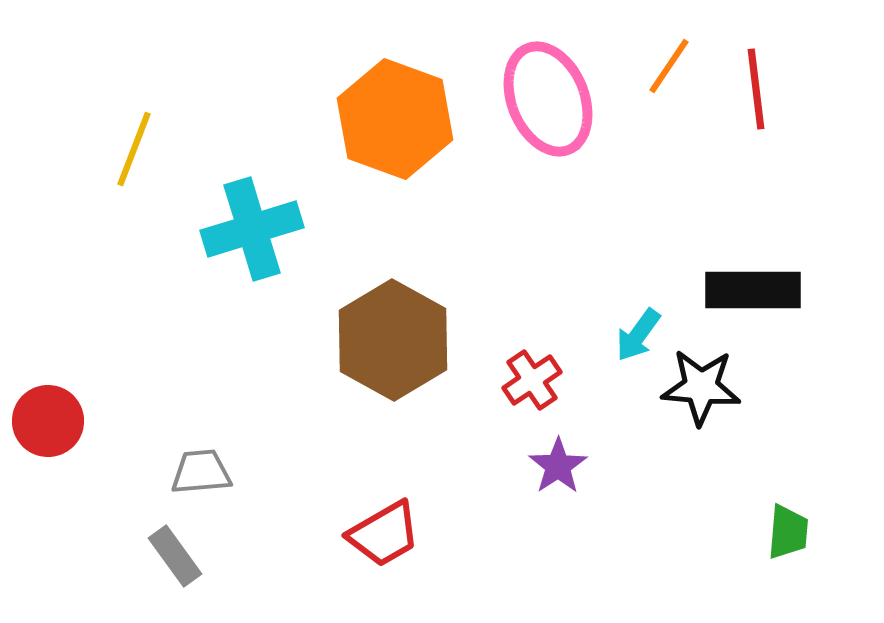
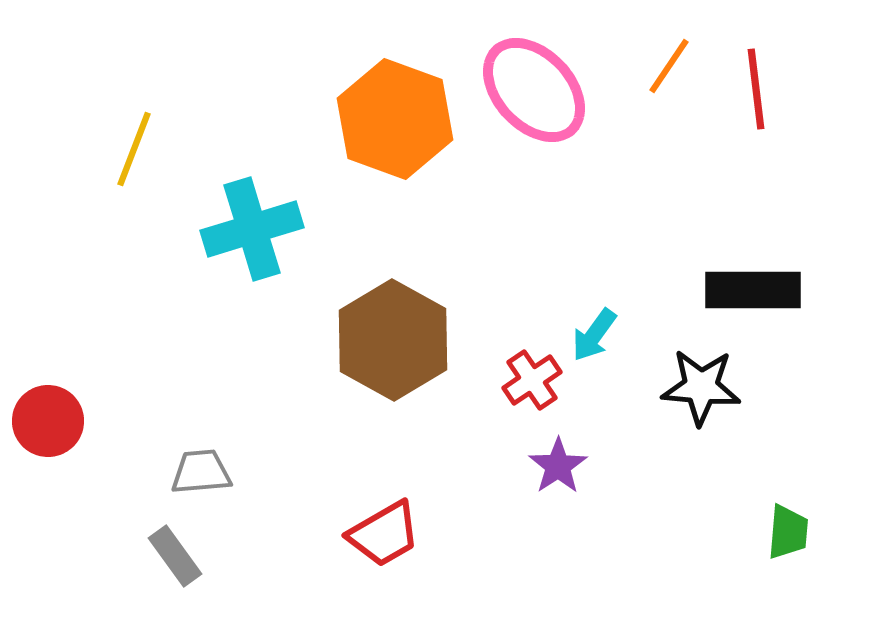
pink ellipse: moved 14 px left, 9 px up; rotated 21 degrees counterclockwise
cyan arrow: moved 44 px left
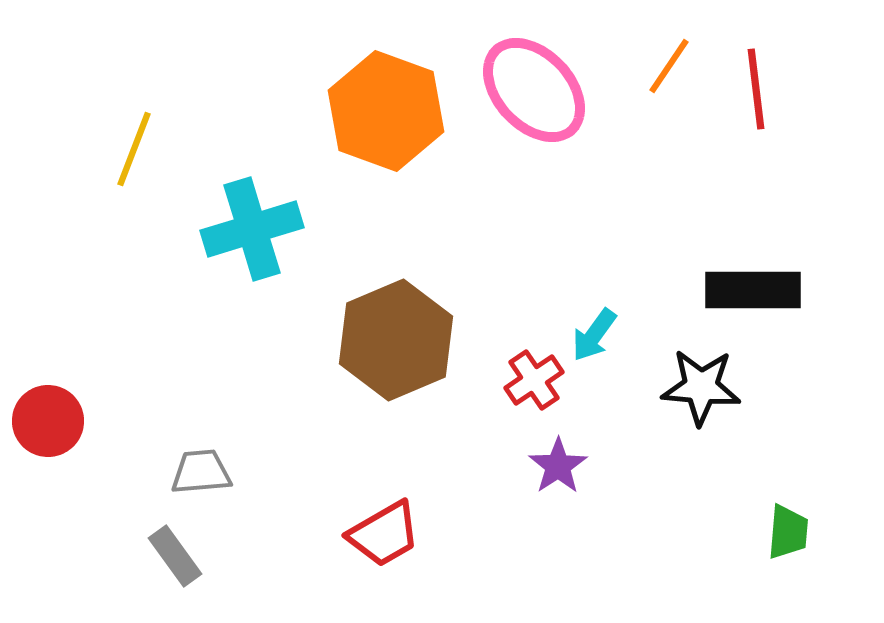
orange hexagon: moved 9 px left, 8 px up
brown hexagon: moved 3 px right; rotated 8 degrees clockwise
red cross: moved 2 px right
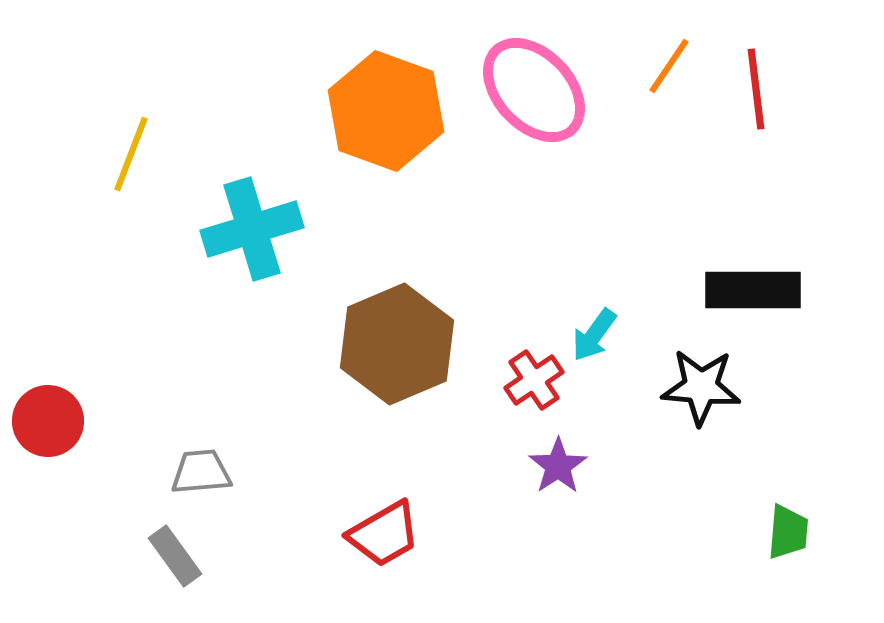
yellow line: moved 3 px left, 5 px down
brown hexagon: moved 1 px right, 4 px down
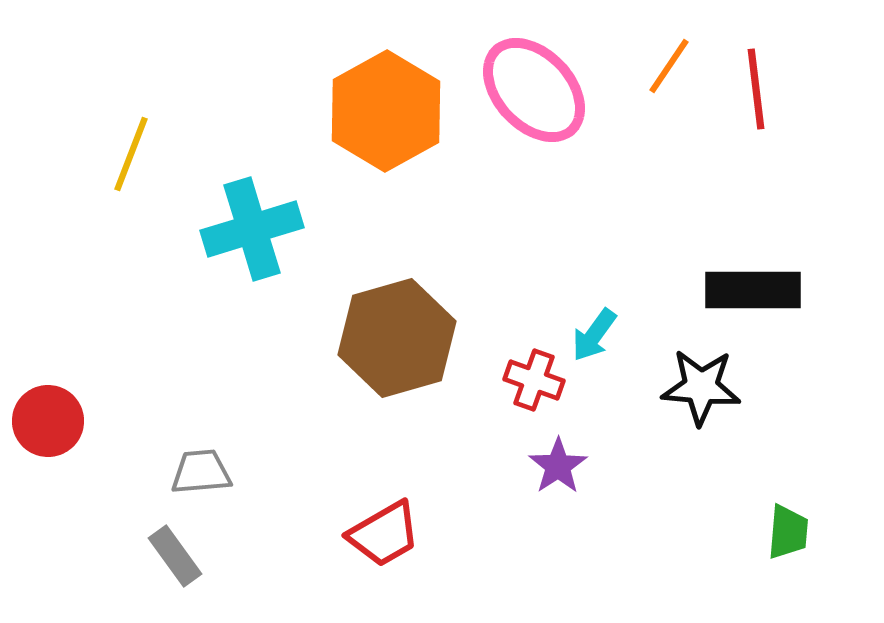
orange hexagon: rotated 11 degrees clockwise
brown hexagon: moved 6 px up; rotated 7 degrees clockwise
red cross: rotated 36 degrees counterclockwise
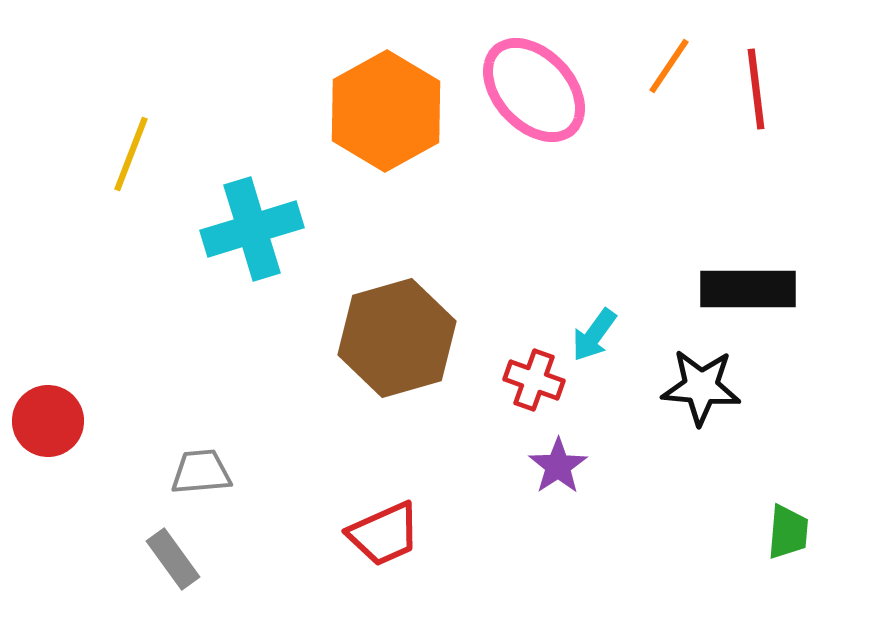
black rectangle: moved 5 px left, 1 px up
red trapezoid: rotated 6 degrees clockwise
gray rectangle: moved 2 px left, 3 px down
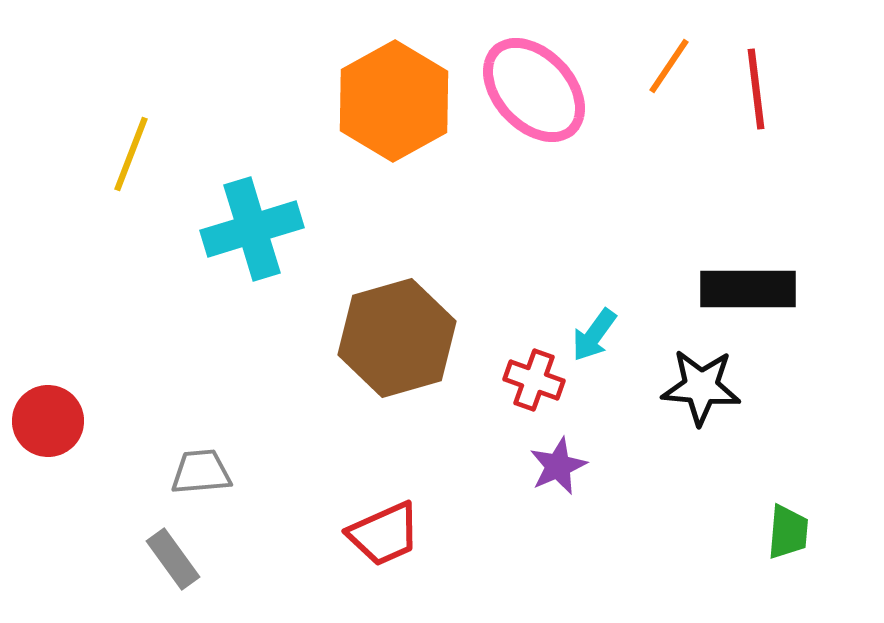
orange hexagon: moved 8 px right, 10 px up
purple star: rotated 10 degrees clockwise
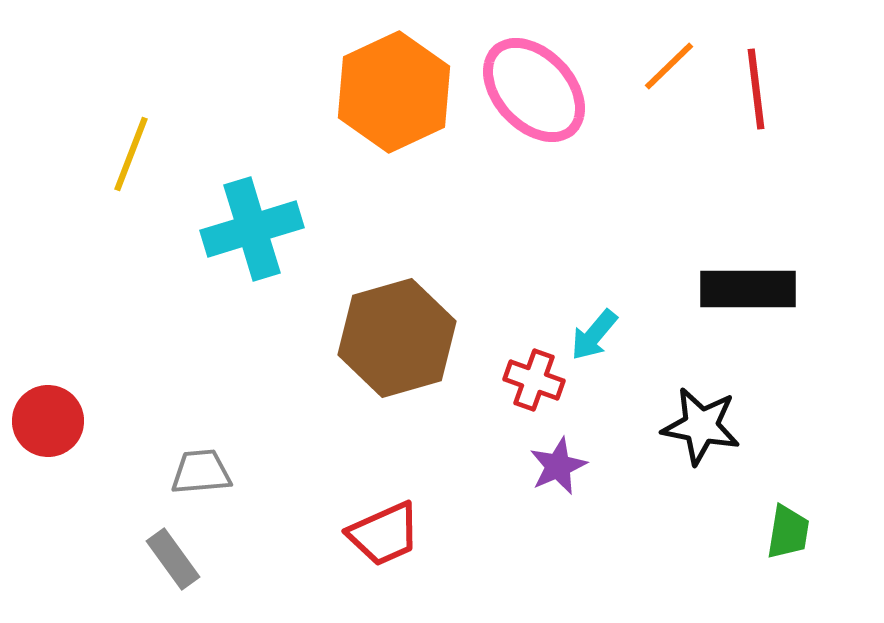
orange line: rotated 12 degrees clockwise
orange hexagon: moved 9 px up; rotated 4 degrees clockwise
cyan arrow: rotated 4 degrees clockwise
black star: moved 39 px down; rotated 6 degrees clockwise
green trapezoid: rotated 4 degrees clockwise
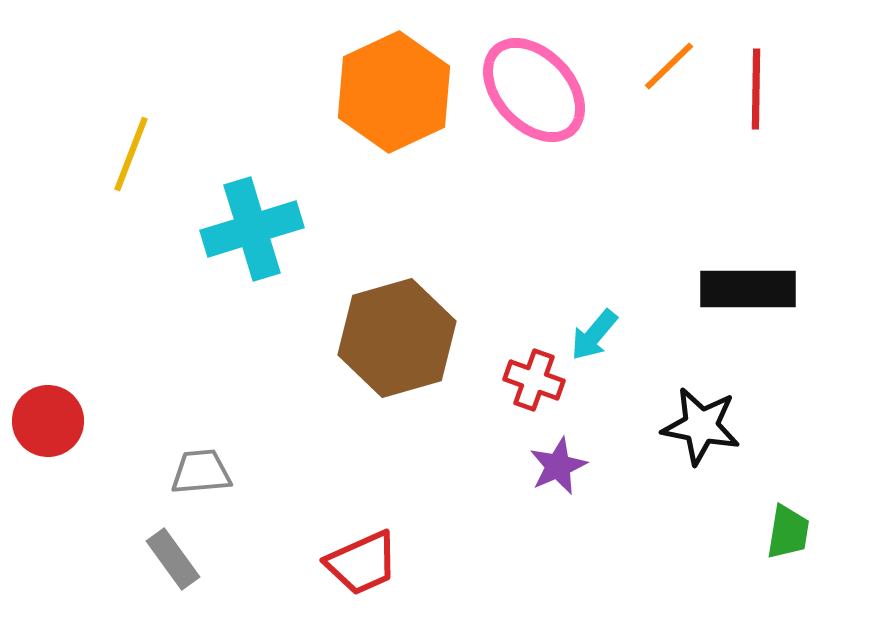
red line: rotated 8 degrees clockwise
red trapezoid: moved 22 px left, 29 px down
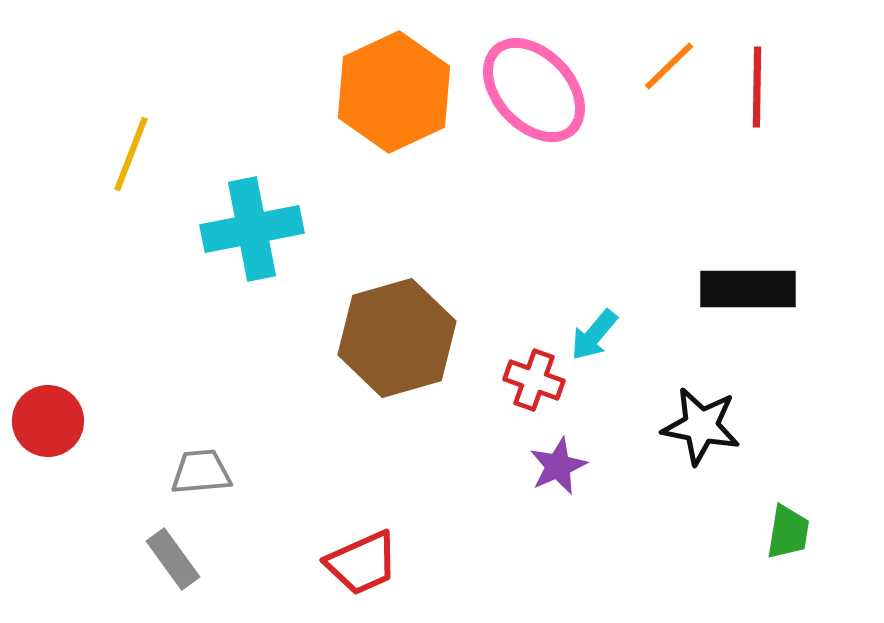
red line: moved 1 px right, 2 px up
cyan cross: rotated 6 degrees clockwise
